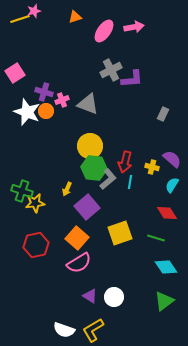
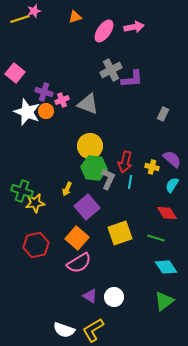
pink square: rotated 18 degrees counterclockwise
gray L-shape: rotated 25 degrees counterclockwise
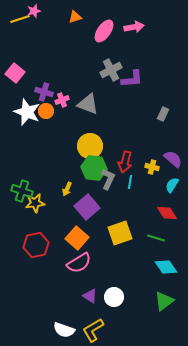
purple semicircle: moved 1 px right
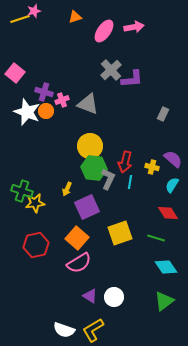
gray cross: rotated 15 degrees counterclockwise
purple square: rotated 15 degrees clockwise
red diamond: moved 1 px right
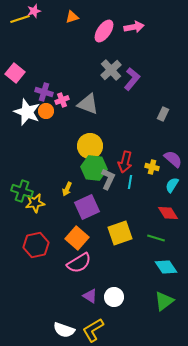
orange triangle: moved 3 px left
purple L-shape: rotated 45 degrees counterclockwise
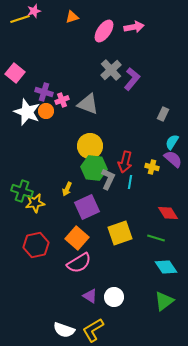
cyan semicircle: moved 43 px up
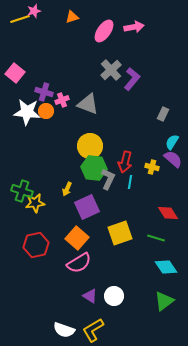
white star: rotated 16 degrees counterclockwise
white circle: moved 1 px up
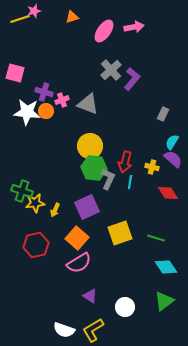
pink square: rotated 24 degrees counterclockwise
yellow arrow: moved 12 px left, 21 px down
red diamond: moved 20 px up
white circle: moved 11 px right, 11 px down
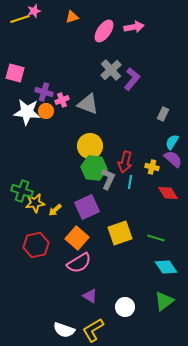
yellow arrow: rotated 24 degrees clockwise
